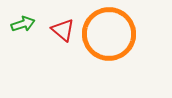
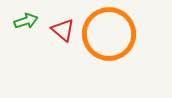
green arrow: moved 3 px right, 3 px up
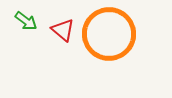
green arrow: rotated 55 degrees clockwise
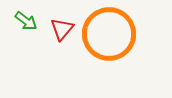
red triangle: moved 1 px left, 1 px up; rotated 30 degrees clockwise
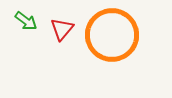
orange circle: moved 3 px right, 1 px down
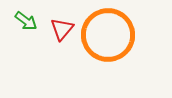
orange circle: moved 4 px left
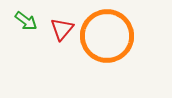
orange circle: moved 1 px left, 1 px down
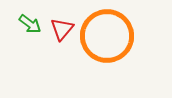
green arrow: moved 4 px right, 3 px down
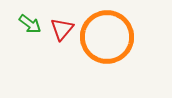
orange circle: moved 1 px down
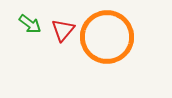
red triangle: moved 1 px right, 1 px down
